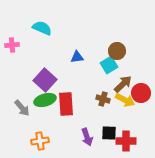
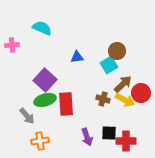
gray arrow: moved 5 px right, 8 px down
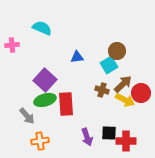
brown cross: moved 1 px left, 9 px up
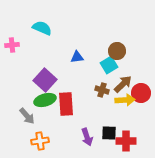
yellow arrow: rotated 30 degrees counterclockwise
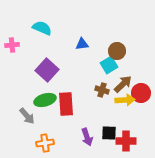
blue triangle: moved 5 px right, 13 px up
purple square: moved 2 px right, 10 px up
orange cross: moved 5 px right, 2 px down
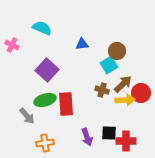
pink cross: rotated 32 degrees clockwise
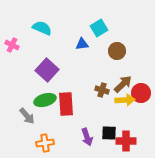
cyan square: moved 10 px left, 37 px up
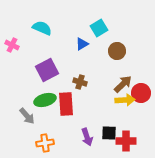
blue triangle: rotated 24 degrees counterclockwise
purple square: rotated 20 degrees clockwise
brown cross: moved 22 px left, 8 px up
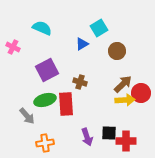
pink cross: moved 1 px right, 2 px down
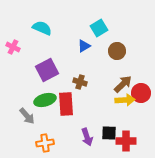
blue triangle: moved 2 px right, 2 px down
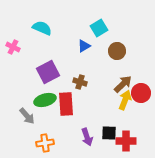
purple square: moved 1 px right, 2 px down
yellow arrow: rotated 66 degrees counterclockwise
